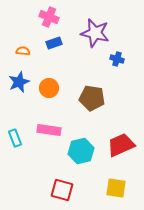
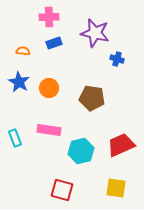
pink cross: rotated 24 degrees counterclockwise
blue star: rotated 20 degrees counterclockwise
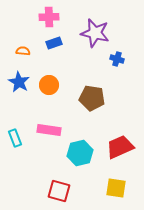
orange circle: moved 3 px up
red trapezoid: moved 1 px left, 2 px down
cyan hexagon: moved 1 px left, 2 px down
red square: moved 3 px left, 1 px down
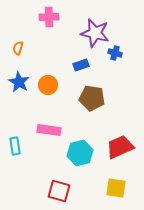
blue rectangle: moved 27 px right, 22 px down
orange semicircle: moved 5 px left, 3 px up; rotated 80 degrees counterclockwise
blue cross: moved 2 px left, 6 px up
orange circle: moved 1 px left
cyan rectangle: moved 8 px down; rotated 12 degrees clockwise
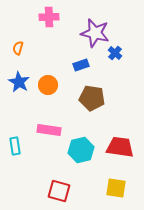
blue cross: rotated 24 degrees clockwise
red trapezoid: rotated 32 degrees clockwise
cyan hexagon: moved 1 px right, 3 px up
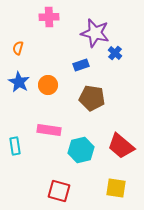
red trapezoid: moved 1 px right, 1 px up; rotated 148 degrees counterclockwise
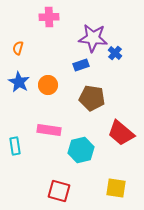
purple star: moved 2 px left, 5 px down; rotated 8 degrees counterclockwise
red trapezoid: moved 13 px up
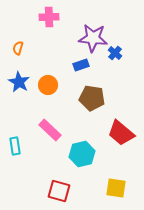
pink rectangle: moved 1 px right; rotated 35 degrees clockwise
cyan hexagon: moved 1 px right, 4 px down
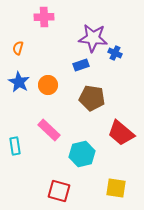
pink cross: moved 5 px left
blue cross: rotated 16 degrees counterclockwise
pink rectangle: moved 1 px left
